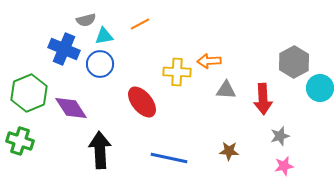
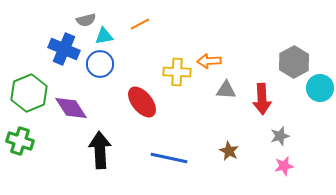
red arrow: moved 1 px left
brown star: rotated 24 degrees clockwise
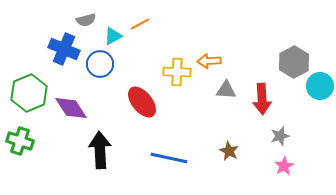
cyan triangle: moved 9 px right; rotated 18 degrees counterclockwise
cyan circle: moved 2 px up
pink star: rotated 18 degrees counterclockwise
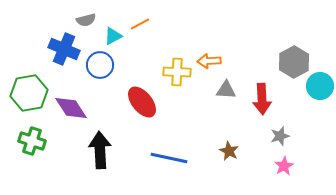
blue circle: moved 1 px down
green hexagon: rotated 12 degrees clockwise
green cross: moved 12 px right
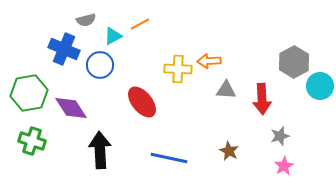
yellow cross: moved 1 px right, 3 px up
